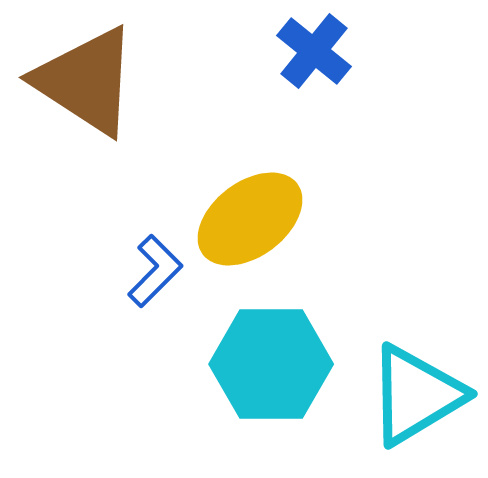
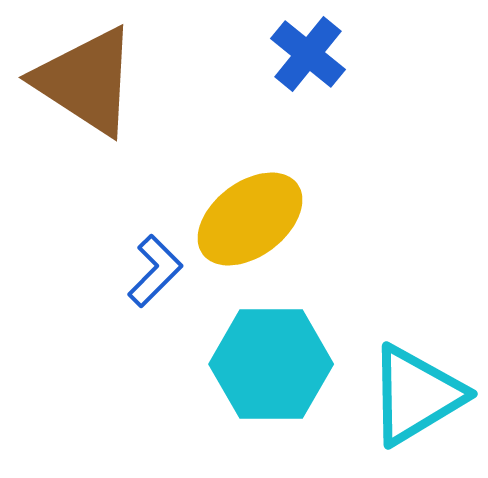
blue cross: moved 6 px left, 3 px down
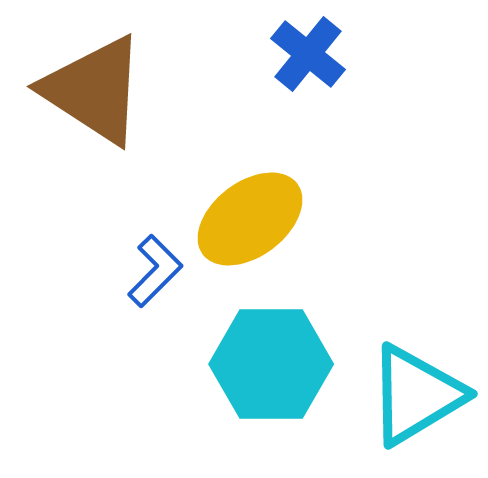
brown triangle: moved 8 px right, 9 px down
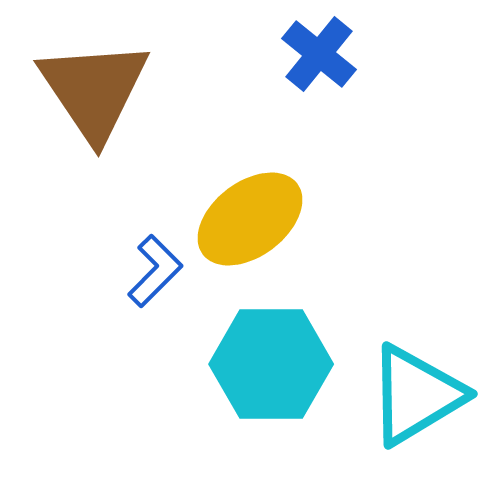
blue cross: moved 11 px right
brown triangle: rotated 23 degrees clockwise
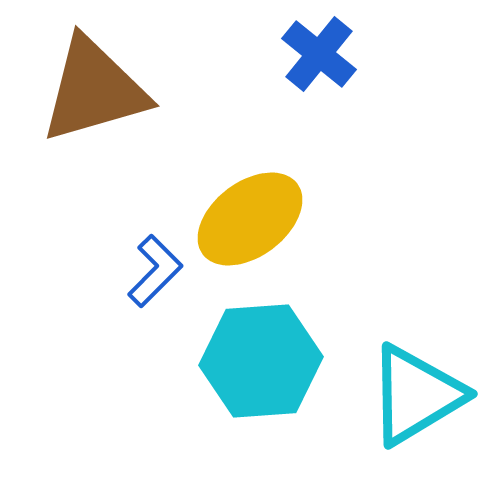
brown triangle: rotated 48 degrees clockwise
cyan hexagon: moved 10 px left, 3 px up; rotated 4 degrees counterclockwise
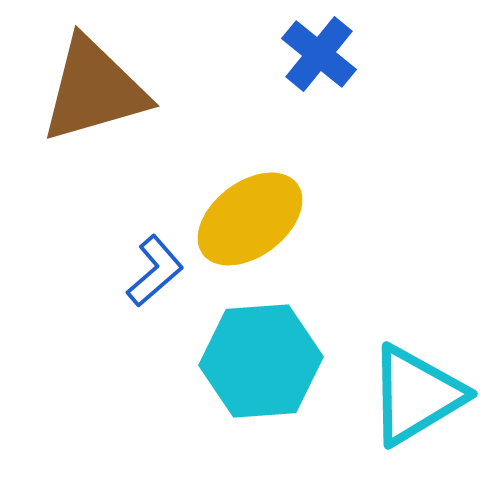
blue L-shape: rotated 4 degrees clockwise
